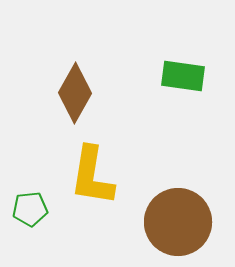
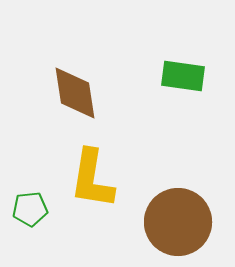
brown diamond: rotated 38 degrees counterclockwise
yellow L-shape: moved 3 px down
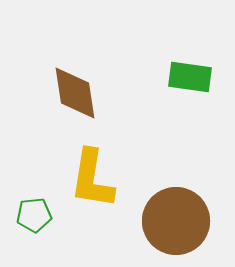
green rectangle: moved 7 px right, 1 px down
green pentagon: moved 4 px right, 6 px down
brown circle: moved 2 px left, 1 px up
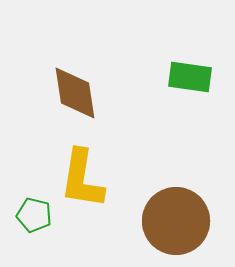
yellow L-shape: moved 10 px left
green pentagon: rotated 20 degrees clockwise
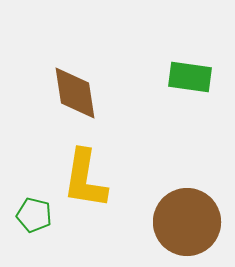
yellow L-shape: moved 3 px right
brown circle: moved 11 px right, 1 px down
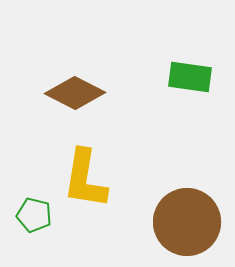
brown diamond: rotated 54 degrees counterclockwise
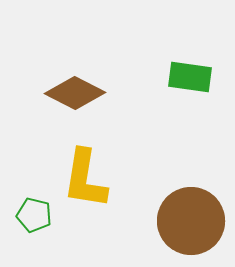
brown circle: moved 4 px right, 1 px up
